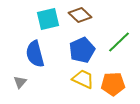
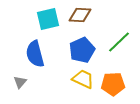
brown diamond: rotated 40 degrees counterclockwise
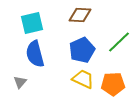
cyan square: moved 16 px left, 4 px down
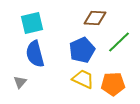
brown diamond: moved 15 px right, 3 px down
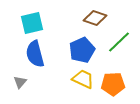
brown diamond: rotated 15 degrees clockwise
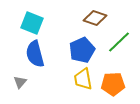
cyan square: rotated 35 degrees clockwise
yellow trapezoid: rotated 125 degrees counterclockwise
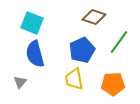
brown diamond: moved 1 px left, 1 px up
green line: rotated 10 degrees counterclockwise
yellow trapezoid: moved 9 px left
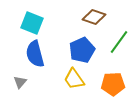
yellow trapezoid: rotated 25 degrees counterclockwise
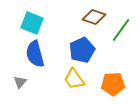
green line: moved 2 px right, 12 px up
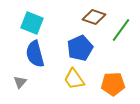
blue pentagon: moved 2 px left, 2 px up
